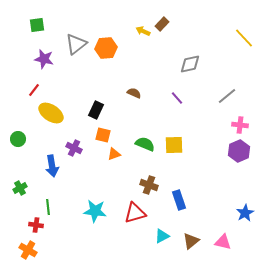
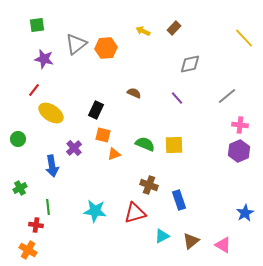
brown rectangle: moved 12 px right, 4 px down
purple cross: rotated 21 degrees clockwise
pink triangle: moved 3 px down; rotated 18 degrees clockwise
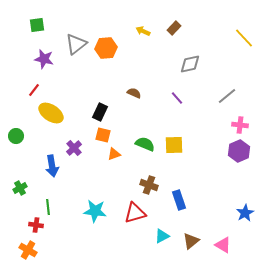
black rectangle: moved 4 px right, 2 px down
green circle: moved 2 px left, 3 px up
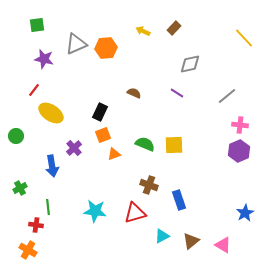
gray triangle: rotated 15 degrees clockwise
purple line: moved 5 px up; rotated 16 degrees counterclockwise
orange square: rotated 35 degrees counterclockwise
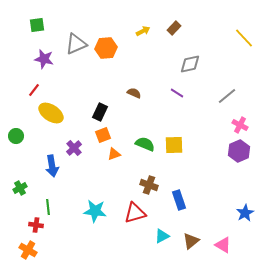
yellow arrow: rotated 128 degrees clockwise
pink cross: rotated 21 degrees clockwise
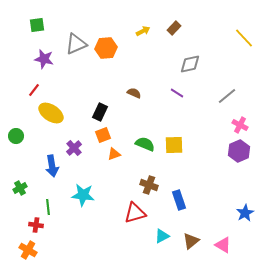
cyan star: moved 12 px left, 16 px up
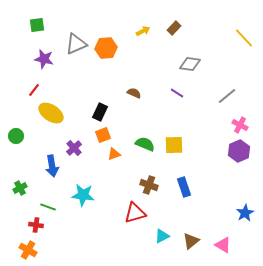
gray diamond: rotated 20 degrees clockwise
blue rectangle: moved 5 px right, 13 px up
green line: rotated 63 degrees counterclockwise
